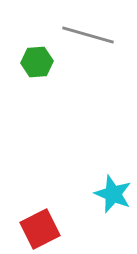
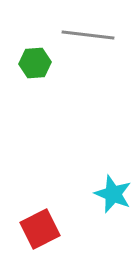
gray line: rotated 9 degrees counterclockwise
green hexagon: moved 2 px left, 1 px down
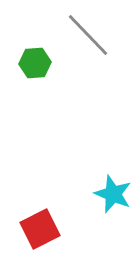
gray line: rotated 39 degrees clockwise
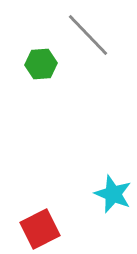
green hexagon: moved 6 px right, 1 px down
